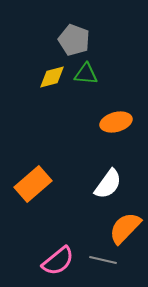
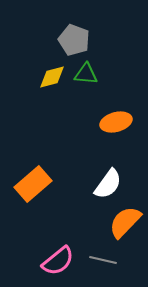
orange semicircle: moved 6 px up
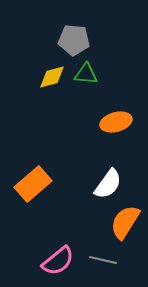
gray pentagon: rotated 16 degrees counterclockwise
orange semicircle: rotated 12 degrees counterclockwise
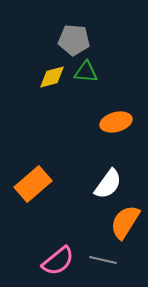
green triangle: moved 2 px up
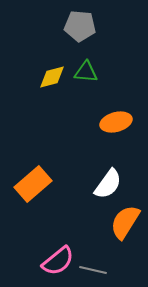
gray pentagon: moved 6 px right, 14 px up
gray line: moved 10 px left, 10 px down
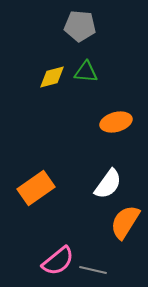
orange rectangle: moved 3 px right, 4 px down; rotated 6 degrees clockwise
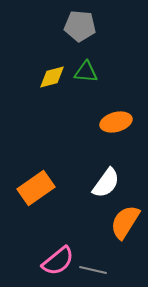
white semicircle: moved 2 px left, 1 px up
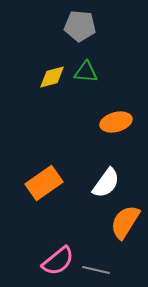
orange rectangle: moved 8 px right, 5 px up
gray line: moved 3 px right
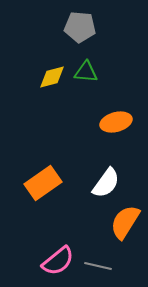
gray pentagon: moved 1 px down
orange rectangle: moved 1 px left
gray line: moved 2 px right, 4 px up
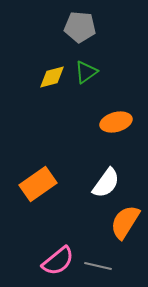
green triangle: rotated 40 degrees counterclockwise
orange rectangle: moved 5 px left, 1 px down
